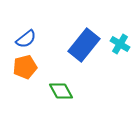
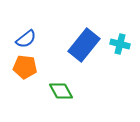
cyan cross: rotated 18 degrees counterclockwise
orange pentagon: rotated 20 degrees clockwise
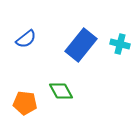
blue rectangle: moved 3 px left
orange pentagon: moved 36 px down
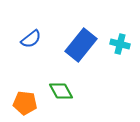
blue semicircle: moved 5 px right
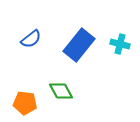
blue rectangle: moved 2 px left
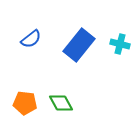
green diamond: moved 12 px down
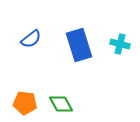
blue rectangle: rotated 56 degrees counterclockwise
green diamond: moved 1 px down
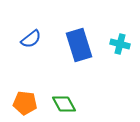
green diamond: moved 3 px right
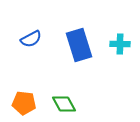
blue semicircle: rotated 10 degrees clockwise
cyan cross: rotated 12 degrees counterclockwise
orange pentagon: moved 1 px left
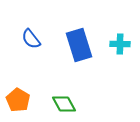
blue semicircle: rotated 80 degrees clockwise
orange pentagon: moved 6 px left, 3 px up; rotated 25 degrees clockwise
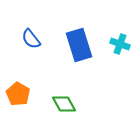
cyan cross: rotated 18 degrees clockwise
orange pentagon: moved 6 px up
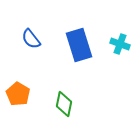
green diamond: rotated 40 degrees clockwise
